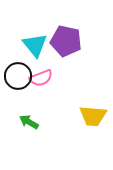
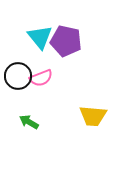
cyan triangle: moved 5 px right, 8 px up
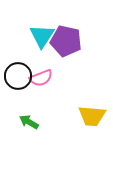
cyan triangle: moved 2 px right, 1 px up; rotated 12 degrees clockwise
yellow trapezoid: moved 1 px left
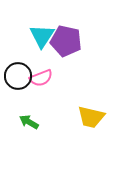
yellow trapezoid: moved 1 px left, 1 px down; rotated 8 degrees clockwise
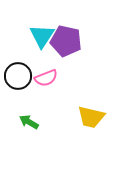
pink semicircle: moved 5 px right
